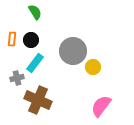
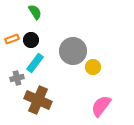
orange rectangle: rotated 64 degrees clockwise
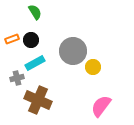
cyan rectangle: rotated 24 degrees clockwise
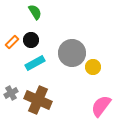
orange rectangle: moved 3 px down; rotated 24 degrees counterclockwise
gray circle: moved 1 px left, 2 px down
gray cross: moved 6 px left, 15 px down; rotated 16 degrees counterclockwise
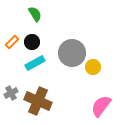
green semicircle: moved 2 px down
black circle: moved 1 px right, 2 px down
brown cross: moved 1 px down
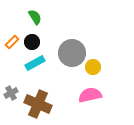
green semicircle: moved 3 px down
brown cross: moved 3 px down
pink semicircle: moved 11 px left, 11 px up; rotated 40 degrees clockwise
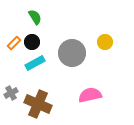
orange rectangle: moved 2 px right, 1 px down
yellow circle: moved 12 px right, 25 px up
